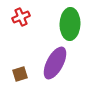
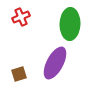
brown square: moved 1 px left
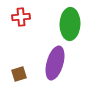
red cross: rotated 18 degrees clockwise
purple ellipse: rotated 12 degrees counterclockwise
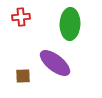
purple ellipse: rotated 68 degrees counterclockwise
brown square: moved 4 px right, 2 px down; rotated 14 degrees clockwise
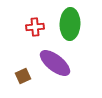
red cross: moved 14 px right, 10 px down
brown square: rotated 21 degrees counterclockwise
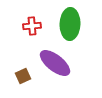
red cross: moved 3 px left, 1 px up
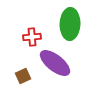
red cross: moved 11 px down
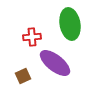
green ellipse: rotated 12 degrees counterclockwise
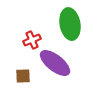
red cross: moved 3 px down; rotated 18 degrees counterclockwise
brown square: rotated 21 degrees clockwise
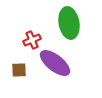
green ellipse: moved 1 px left, 1 px up
brown square: moved 4 px left, 6 px up
